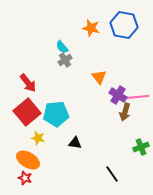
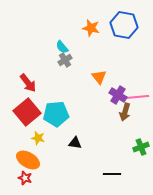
black line: rotated 54 degrees counterclockwise
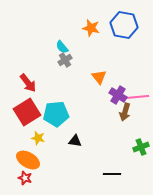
red square: rotated 8 degrees clockwise
black triangle: moved 2 px up
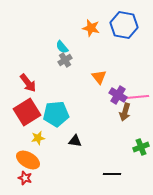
yellow star: rotated 24 degrees counterclockwise
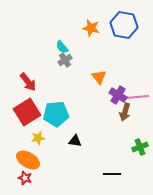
red arrow: moved 1 px up
green cross: moved 1 px left
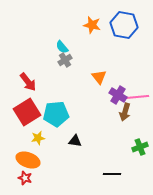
orange star: moved 1 px right, 3 px up
orange ellipse: rotated 10 degrees counterclockwise
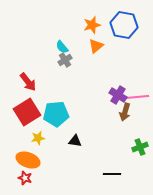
orange star: rotated 30 degrees counterclockwise
orange triangle: moved 3 px left, 31 px up; rotated 28 degrees clockwise
